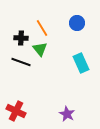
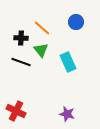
blue circle: moved 1 px left, 1 px up
orange line: rotated 18 degrees counterclockwise
green triangle: moved 1 px right, 1 px down
cyan rectangle: moved 13 px left, 1 px up
purple star: rotated 14 degrees counterclockwise
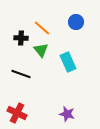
black line: moved 12 px down
red cross: moved 1 px right, 2 px down
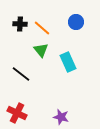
black cross: moved 1 px left, 14 px up
black line: rotated 18 degrees clockwise
purple star: moved 6 px left, 3 px down
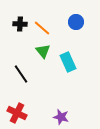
green triangle: moved 2 px right, 1 px down
black line: rotated 18 degrees clockwise
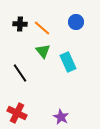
black line: moved 1 px left, 1 px up
purple star: rotated 14 degrees clockwise
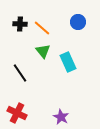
blue circle: moved 2 px right
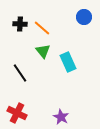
blue circle: moved 6 px right, 5 px up
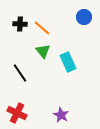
purple star: moved 2 px up
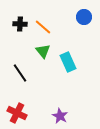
orange line: moved 1 px right, 1 px up
purple star: moved 1 px left, 1 px down
